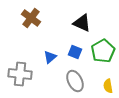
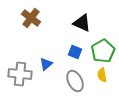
blue triangle: moved 4 px left, 7 px down
yellow semicircle: moved 6 px left, 11 px up
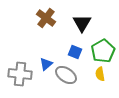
brown cross: moved 15 px right
black triangle: rotated 36 degrees clockwise
yellow semicircle: moved 2 px left, 1 px up
gray ellipse: moved 9 px left, 6 px up; rotated 30 degrees counterclockwise
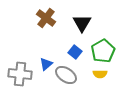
blue square: rotated 16 degrees clockwise
yellow semicircle: rotated 80 degrees counterclockwise
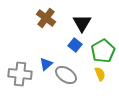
blue square: moved 7 px up
yellow semicircle: rotated 112 degrees counterclockwise
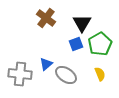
blue square: moved 1 px right, 1 px up; rotated 32 degrees clockwise
green pentagon: moved 3 px left, 7 px up
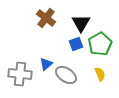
black triangle: moved 1 px left
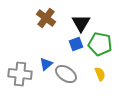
green pentagon: rotated 30 degrees counterclockwise
gray ellipse: moved 1 px up
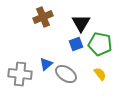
brown cross: moved 3 px left, 1 px up; rotated 30 degrees clockwise
yellow semicircle: rotated 16 degrees counterclockwise
